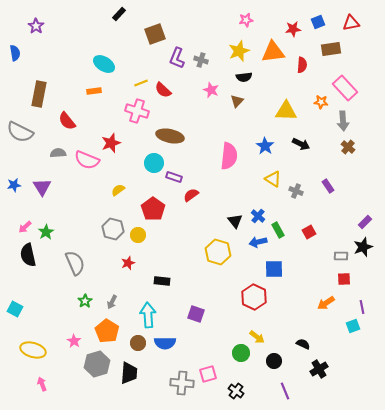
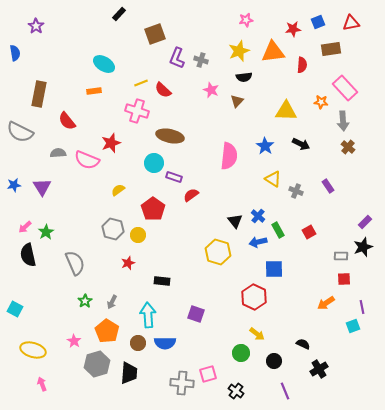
yellow arrow at (257, 337): moved 3 px up
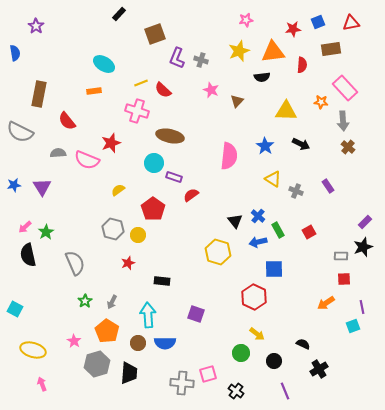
black semicircle at (244, 77): moved 18 px right
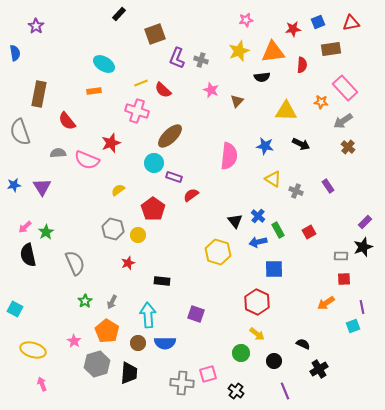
gray arrow at (343, 121): rotated 60 degrees clockwise
gray semicircle at (20, 132): rotated 44 degrees clockwise
brown ellipse at (170, 136): rotated 56 degrees counterclockwise
blue star at (265, 146): rotated 24 degrees counterclockwise
red hexagon at (254, 297): moved 3 px right, 5 px down
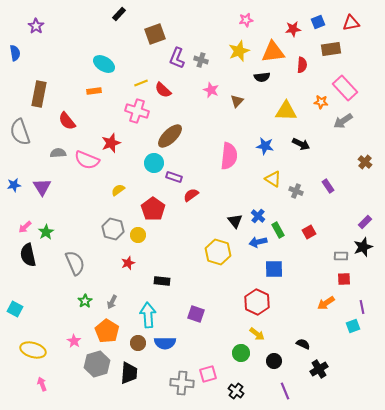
brown cross at (348, 147): moved 17 px right, 15 px down
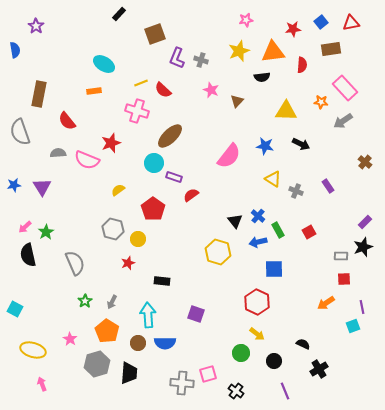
blue square at (318, 22): moved 3 px right; rotated 16 degrees counterclockwise
blue semicircle at (15, 53): moved 3 px up
pink semicircle at (229, 156): rotated 32 degrees clockwise
yellow circle at (138, 235): moved 4 px down
pink star at (74, 341): moved 4 px left, 2 px up
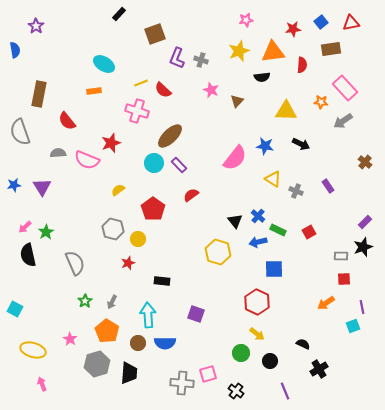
pink semicircle at (229, 156): moved 6 px right, 2 px down
purple rectangle at (174, 177): moved 5 px right, 12 px up; rotated 28 degrees clockwise
green rectangle at (278, 230): rotated 35 degrees counterclockwise
black circle at (274, 361): moved 4 px left
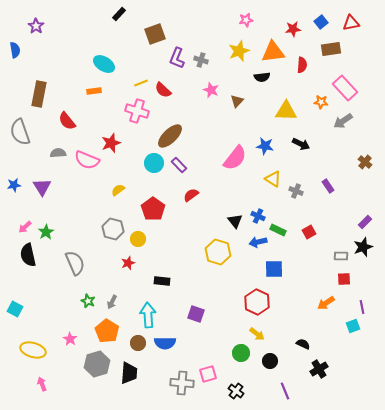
blue cross at (258, 216): rotated 16 degrees counterclockwise
green star at (85, 301): moved 3 px right; rotated 16 degrees counterclockwise
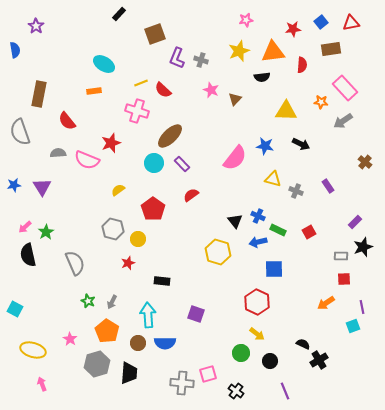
brown triangle at (237, 101): moved 2 px left, 2 px up
purple rectangle at (179, 165): moved 3 px right, 1 px up
yellow triangle at (273, 179): rotated 18 degrees counterclockwise
purple rectangle at (365, 222): moved 10 px left
black cross at (319, 369): moved 9 px up
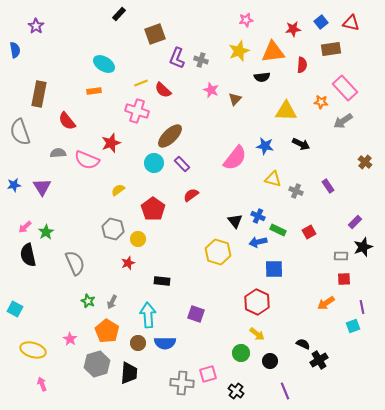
red triangle at (351, 23): rotated 24 degrees clockwise
